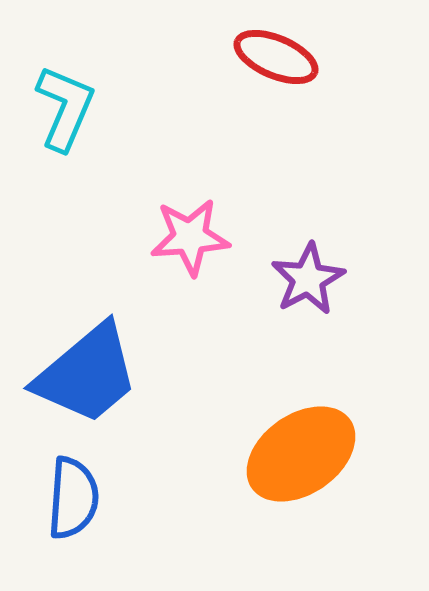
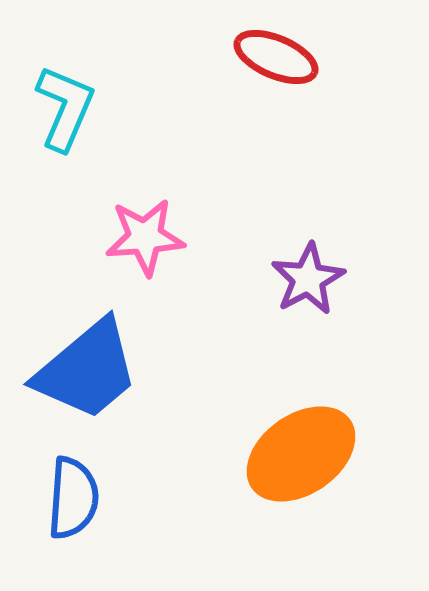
pink star: moved 45 px left
blue trapezoid: moved 4 px up
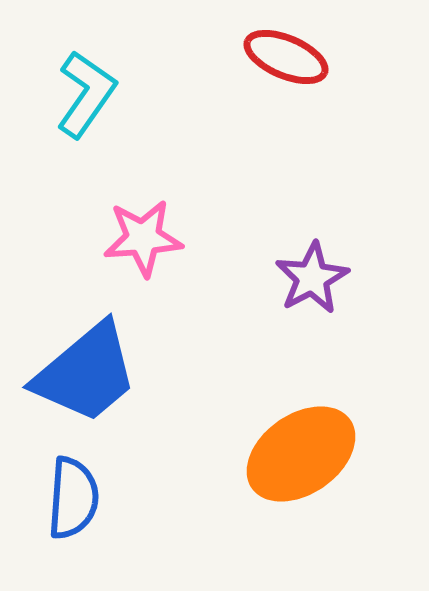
red ellipse: moved 10 px right
cyan L-shape: moved 21 px right, 14 px up; rotated 12 degrees clockwise
pink star: moved 2 px left, 1 px down
purple star: moved 4 px right, 1 px up
blue trapezoid: moved 1 px left, 3 px down
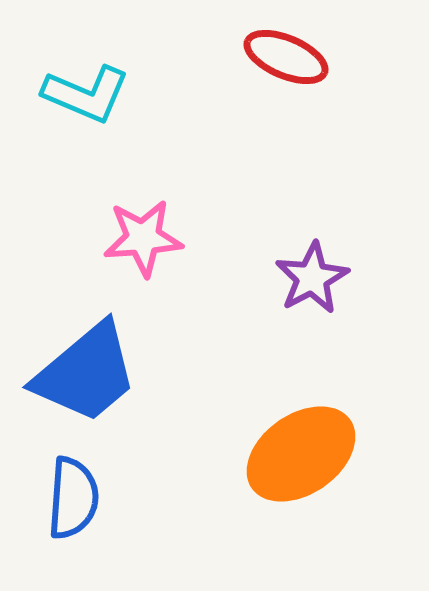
cyan L-shape: rotated 78 degrees clockwise
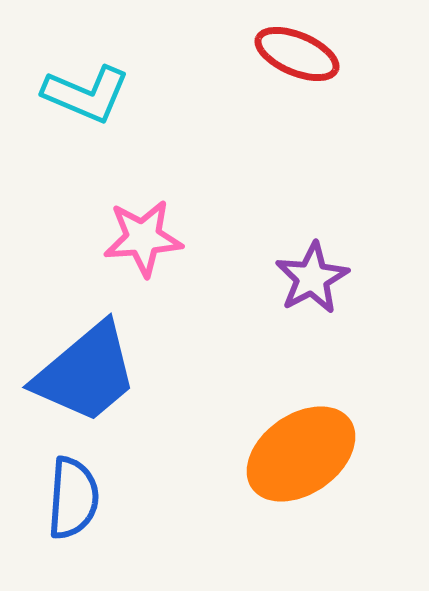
red ellipse: moved 11 px right, 3 px up
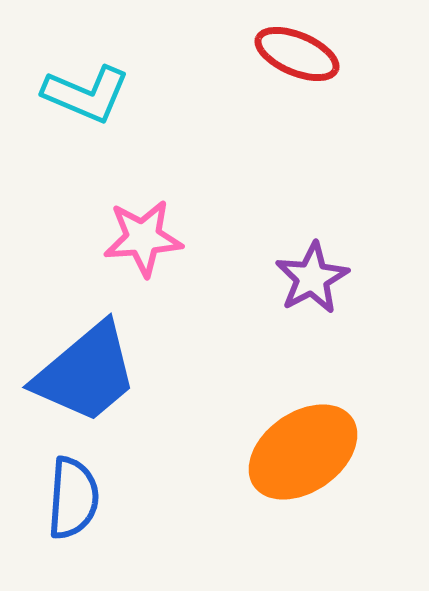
orange ellipse: moved 2 px right, 2 px up
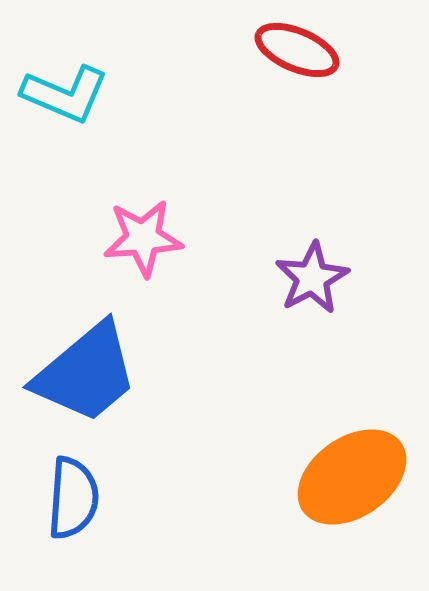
red ellipse: moved 4 px up
cyan L-shape: moved 21 px left
orange ellipse: moved 49 px right, 25 px down
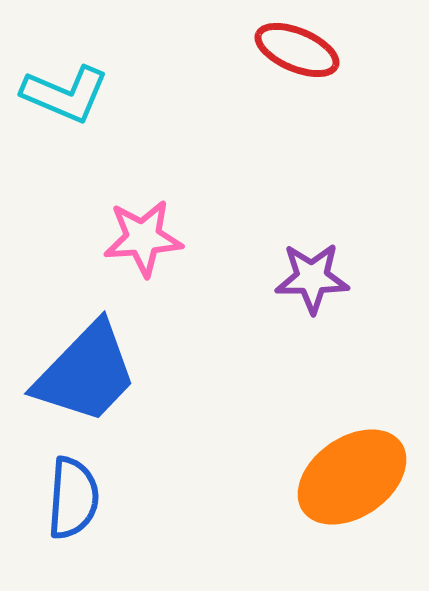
purple star: rotated 28 degrees clockwise
blue trapezoid: rotated 6 degrees counterclockwise
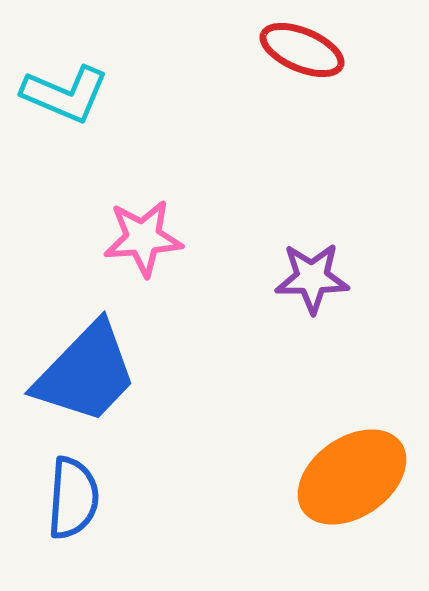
red ellipse: moved 5 px right
